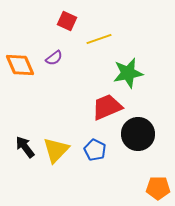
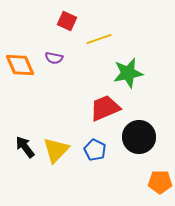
purple semicircle: rotated 48 degrees clockwise
red trapezoid: moved 2 px left, 1 px down
black circle: moved 1 px right, 3 px down
orange pentagon: moved 2 px right, 6 px up
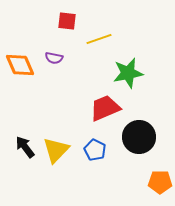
red square: rotated 18 degrees counterclockwise
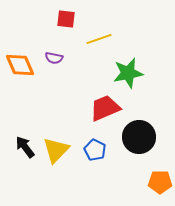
red square: moved 1 px left, 2 px up
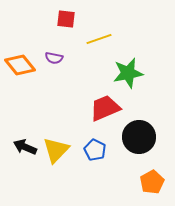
orange diamond: rotated 16 degrees counterclockwise
black arrow: rotated 30 degrees counterclockwise
orange pentagon: moved 8 px left; rotated 30 degrees counterclockwise
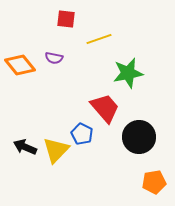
red trapezoid: rotated 72 degrees clockwise
blue pentagon: moved 13 px left, 16 px up
orange pentagon: moved 2 px right; rotated 20 degrees clockwise
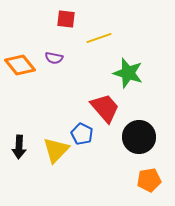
yellow line: moved 1 px up
green star: rotated 28 degrees clockwise
black arrow: moved 6 px left; rotated 110 degrees counterclockwise
orange pentagon: moved 5 px left, 2 px up
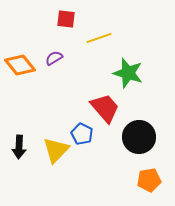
purple semicircle: rotated 138 degrees clockwise
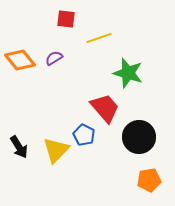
orange diamond: moved 5 px up
blue pentagon: moved 2 px right, 1 px down
black arrow: rotated 35 degrees counterclockwise
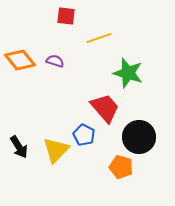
red square: moved 3 px up
purple semicircle: moved 1 px right, 3 px down; rotated 48 degrees clockwise
orange pentagon: moved 28 px left, 13 px up; rotated 25 degrees clockwise
